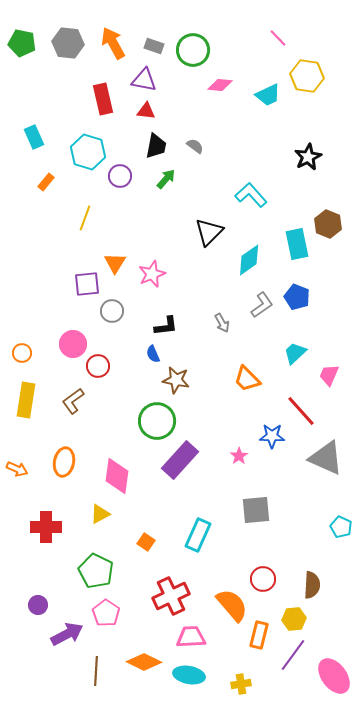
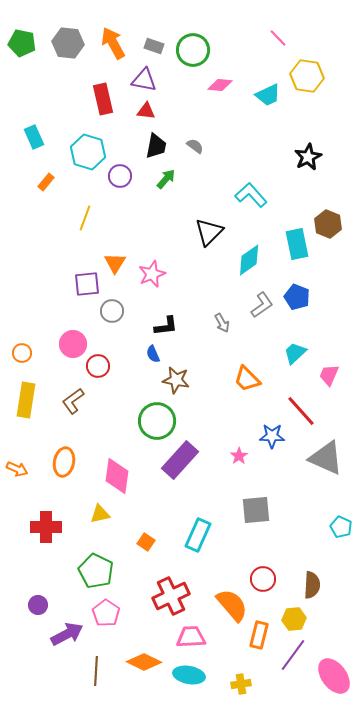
yellow triangle at (100, 514): rotated 15 degrees clockwise
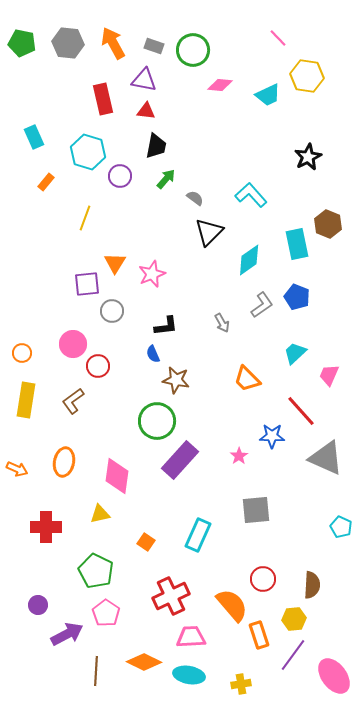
gray semicircle at (195, 146): moved 52 px down
orange rectangle at (259, 635): rotated 32 degrees counterclockwise
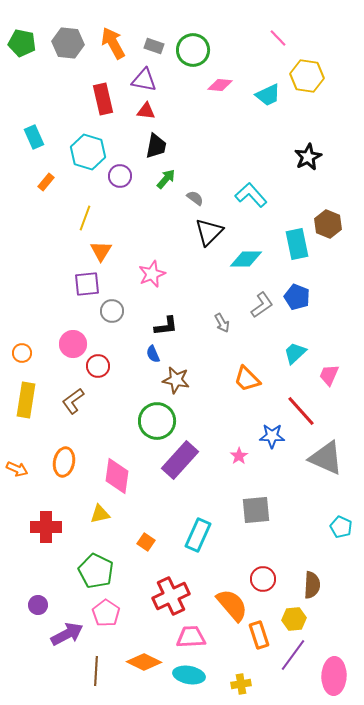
cyan diamond at (249, 260): moved 3 px left, 1 px up; rotated 36 degrees clockwise
orange triangle at (115, 263): moved 14 px left, 12 px up
pink ellipse at (334, 676): rotated 39 degrees clockwise
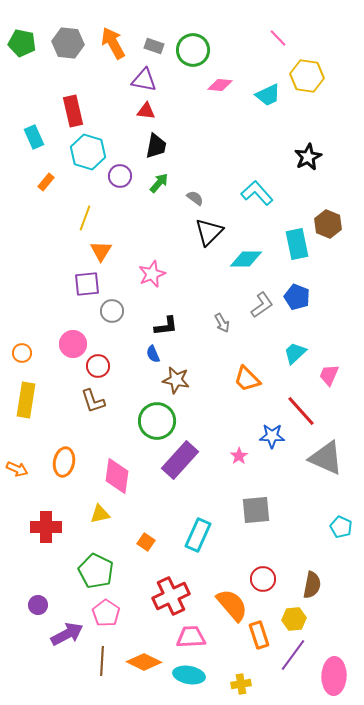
red rectangle at (103, 99): moved 30 px left, 12 px down
green arrow at (166, 179): moved 7 px left, 4 px down
cyan L-shape at (251, 195): moved 6 px right, 2 px up
brown L-shape at (73, 401): moved 20 px right; rotated 72 degrees counterclockwise
brown semicircle at (312, 585): rotated 8 degrees clockwise
brown line at (96, 671): moved 6 px right, 10 px up
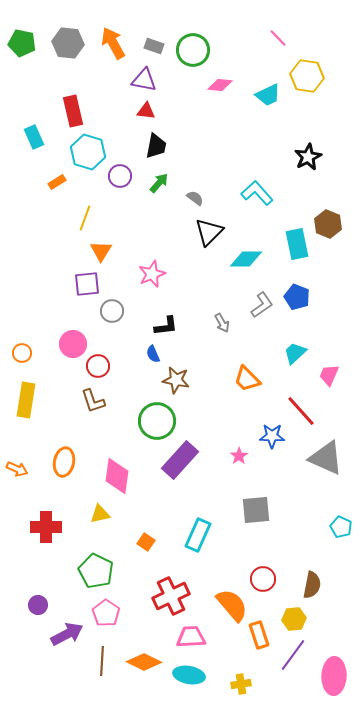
orange rectangle at (46, 182): moved 11 px right; rotated 18 degrees clockwise
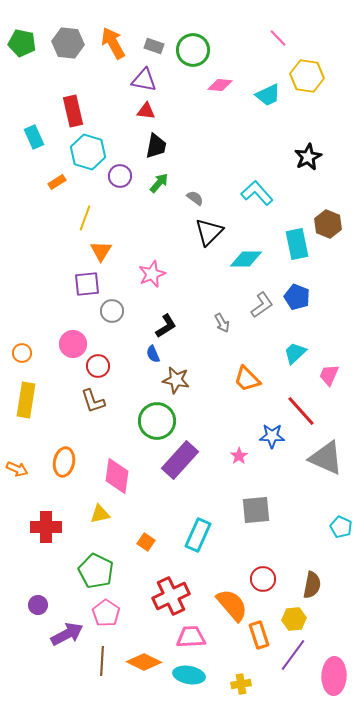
black L-shape at (166, 326): rotated 25 degrees counterclockwise
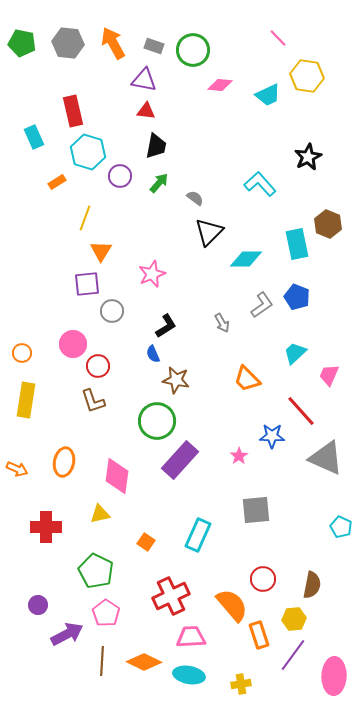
cyan L-shape at (257, 193): moved 3 px right, 9 px up
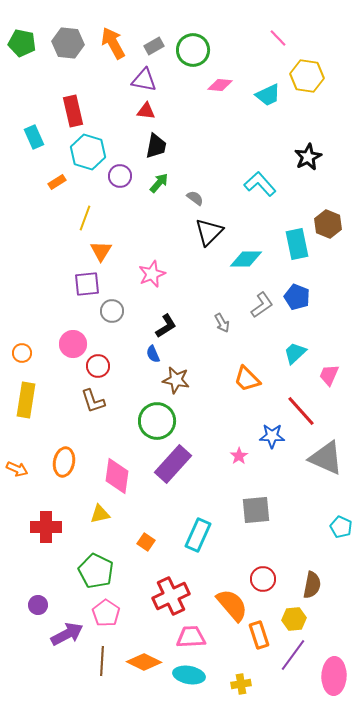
gray rectangle at (154, 46): rotated 48 degrees counterclockwise
purple rectangle at (180, 460): moved 7 px left, 4 px down
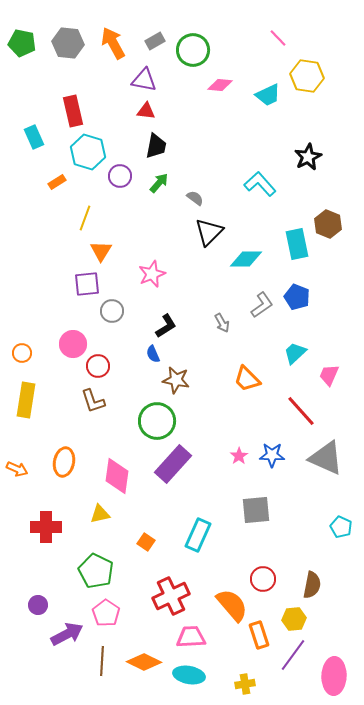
gray rectangle at (154, 46): moved 1 px right, 5 px up
blue star at (272, 436): moved 19 px down
yellow cross at (241, 684): moved 4 px right
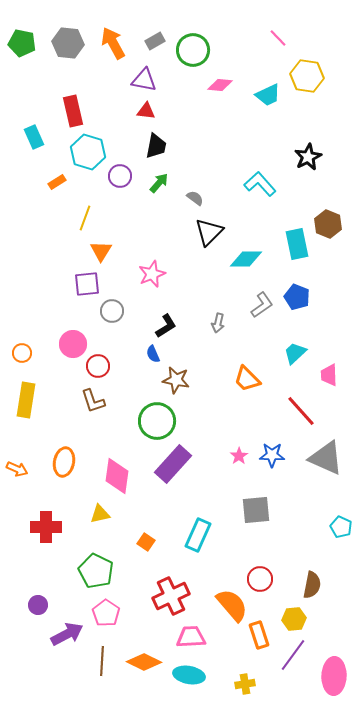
gray arrow at (222, 323): moved 4 px left; rotated 42 degrees clockwise
pink trapezoid at (329, 375): rotated 25 degrees counterclockwise
red circle at (263, 579): moved 3 px left
